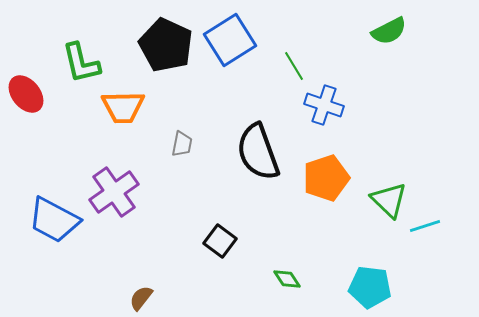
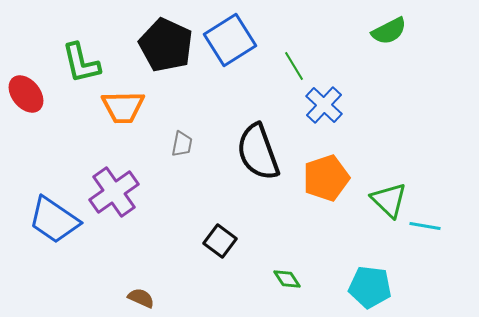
blue cross: rotated 24 degrees clockwise
blue trapezoid: rotated 6 degrees clockwise
cyan line: rotated 28 degrees clockwise
brown semicircle: rotated 76 degrees clockwise
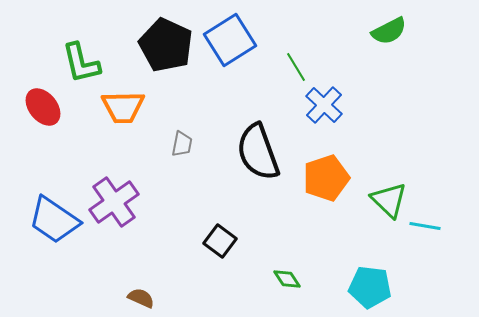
green line: moved 2 px right, 1 px down
red ellipse: moved 17 px right, 13 px down
purple cross: moved 10 px down
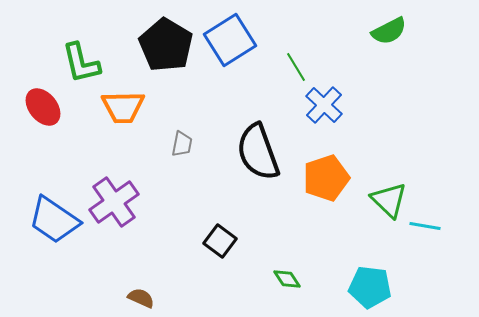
black pentagon: rotated 6 degrees clockwise
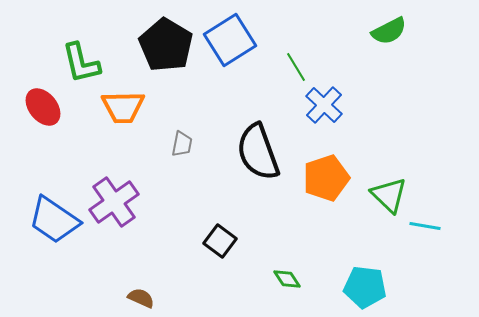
green triangle: moved 5 px up
cyan pentagon: moved 5 px left
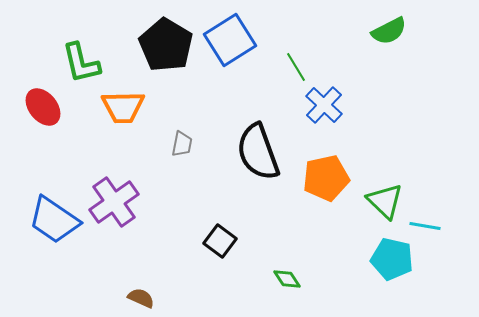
orange pentagon: rotated 6 degrees clockwise
green triangle: moved 4 px left, 6 px down
cyan pentagon: moved 27 px right, 28 px up; rotated 6 degrees clockwise
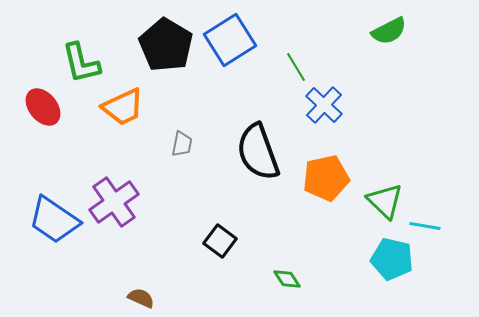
orange trapezoid: rotated 24 degrees counterclockwise
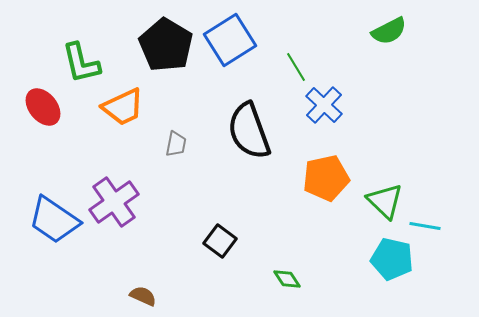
gray trapezoid: moved 6 px left
black semicircle: moved 9 px left, 21 px up
brown semicircle: moved 2 px right, 2 px up
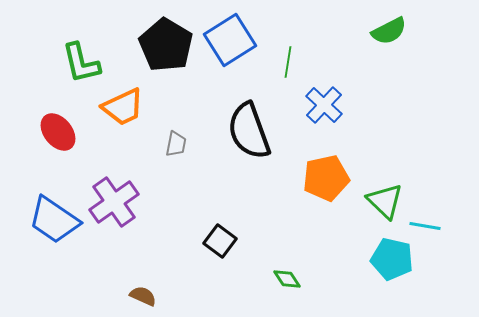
green line: moved 8 px left, 5 px up; rotated 40 degrees clockwise
red ellipse: moved 15 px right, 25 px down
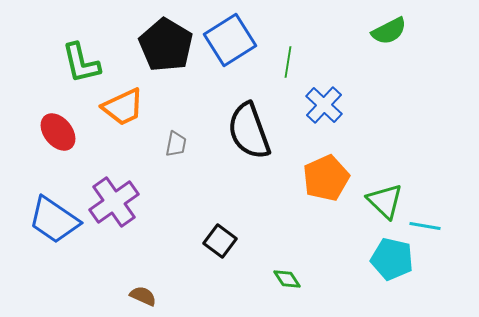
orange pentagon: rotated 12 degrees counterclockwise
